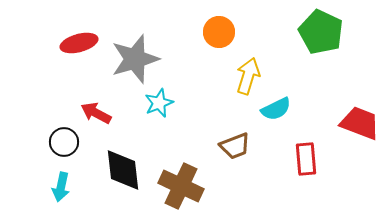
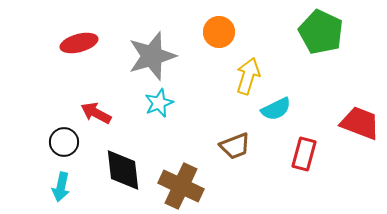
gray star: moved 17 px right, 3 px up
red rectangle: moved 2 px left, 5 px up; rotated 20 degrees clockwise
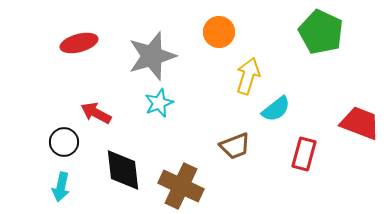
cyan semicircle: rotated 12 degrees counterclockwise
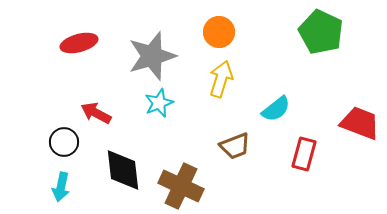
yellow arrow: moved 27 px left, 3 px down
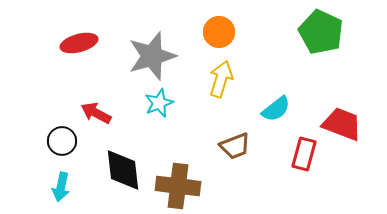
red trapezoid: moved 18 px left, 1 px down
black circle: moved 2 px left, 1 px up
brown cross: moved 3 px left; rotated 18 degrees counterclockwise
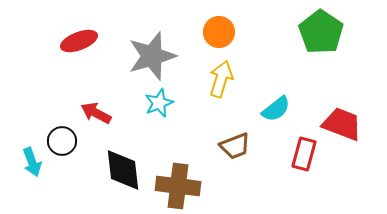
green pentagon: rotated 9 degrees clockwise
red ellipse: moved 2 px up; rotated 6 degrees counterclockwise
cyan arrow: moved 29 px left, 25 px up; rotated 32 degrees counterclockwise
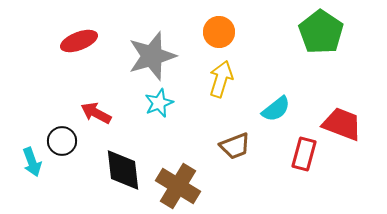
brown cross: rotated 24 degrees clockwise
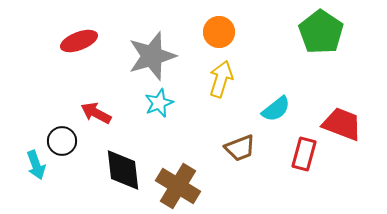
brown trapezoid: moved 5 px right, 2 px down
cyan arrow: moved 4 px right, 3 px down
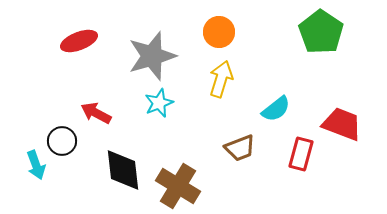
red rectangle: moved 3 px left
